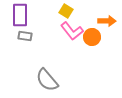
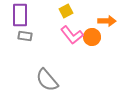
yellow square: rotated 32 degrees clockwise
pink L-shape: moved 4 px down
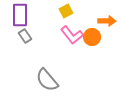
gray rectangle: rotated 48 degrees clockwise
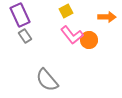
purple rectangle: rotated 25 degrees counterclockwise
orange arrow: moved 4 px up
orange circle: moved 3 px left, 3 px down
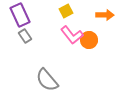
orange arrow: moved 2 px left, 2 px up
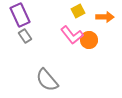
yellow square: moved 12 px right
orange arrow: moved 2 px down
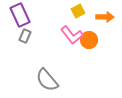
gray rectangle: rotated 56 degrees clockwise
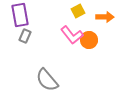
purple rectangle: rotated 15 degrees clockwise
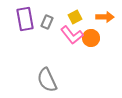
yellow square: moved 3 px left, 6 px down
purple rectangle: moved 5 px right, 4 px down
gray rectangle: moved 22 px right, 14 px up
orange circle: moved 2 px right, 2 px up
gray semicircle: rotated 15 degrees clockwise
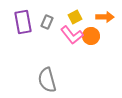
purple rectangle: moved 2 px left, 3 px down
orange circle: moved 2 px up
gray semicircle: rotated 10 degrees clockwise
